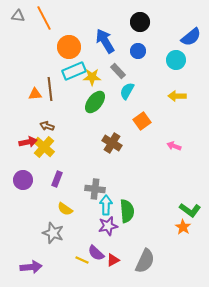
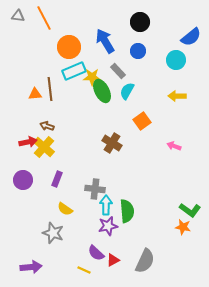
green ellipse: moved 7 px right, 11 px up; rotated 65 degrees counterclockwise
orange star: rotated 21 degrees counterclockwise
yellow line: moved 2 px right, 10 px down
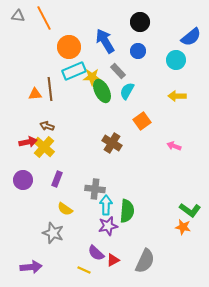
green semicircle: rotated 10 degrees clockwise
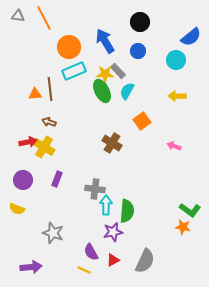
yellow star: moved 13 px right, 3 px up
brown arrow: moved 2 px right, 4 px up
yellow cross: rotated 10 degrees counterclockwise
yellow semicircle: moved 48 px left; rotated 14 degrees counterclockwise
purple star: moved 5 px right, 6 px down
purple semicircle: moved 5 px left, 1 px up; rotated 18 degrees clockwise
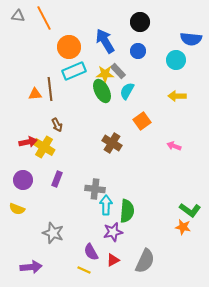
blue semicircle: moved 2 px down; rotated 45 degrees clockwise
brown arrow: moved 8 px right, 3 px down; rotated 136 degrees counterclockwise
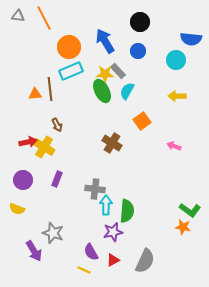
cyan rectangle: moved 3 px left
purple arrow: moved 3 px right, 16 px up; rotated 65 degrees clockwise
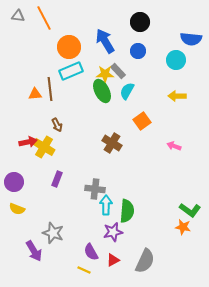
purple circle: moved 9 px left, 2 px down
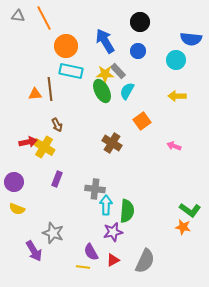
orange circle: moved 3 px left, 1 px up
cyan rectangle: rotated 35 degrees clockwise
yellow line: moved 1 px left, 3 px up; rotated 16 degrees counterclockwise
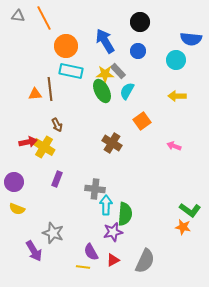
green semicircle: moved 2 px left, 3 px down
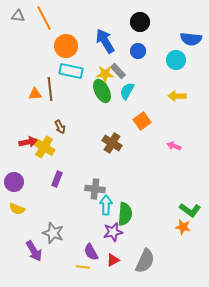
brown arrow: moved 3 px right, 2 px down
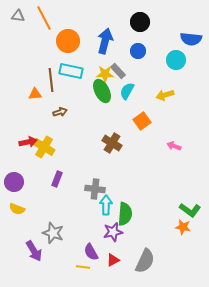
blue arrow: rotated 45 degrees clockwise
orange circle: moved 2 px right, 5 px up
brown line: moved 1 px right, 9 px up
yellow arrow: moved 12 px left, 1 px up; rotated 18 degrees counterclockwise
brown arrow: moved 15 px up; rotated 80 degrees counterclockwise
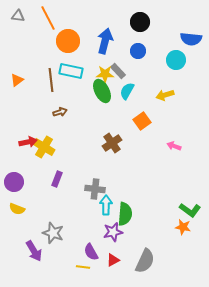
orange line: moved 4 px right
orange triangle: moved 18 px left, 14 px up; rotated 32 degrees counterclockwise
brown cross: rotated 24 degrees clockwise
